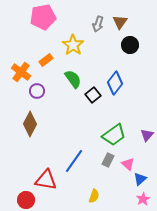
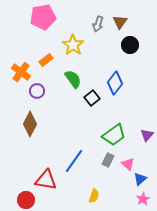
black square: moved 1 px left, 3 px down
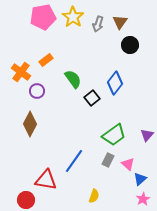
yellow star: moved 28 px up
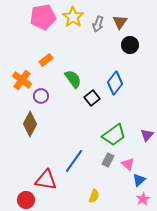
orange cross: moved 1 px right, 8 px down
purple circle: moved 4 px right, 5 px down
blue triangle: moved 1 px left, 1 px down
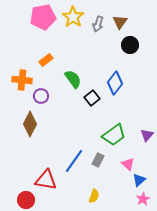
orange cross: rotated 30 degrees counterclockwise
gray rectangle: moved 10 px left
